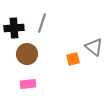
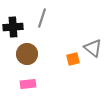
gray line: moved 5 px up
black cross: moved 1 px left, 1 px up
gray triangle: moved 1 px left, 1 px down
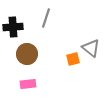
gray line: moved 4 px right
gray triangle: moved 2 px left
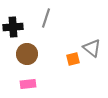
gray triangle: moved 1 px right
